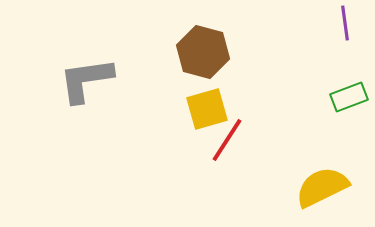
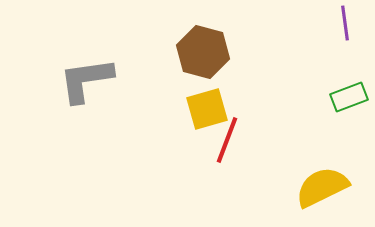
red line: rotated 12 degrees counterclockwise
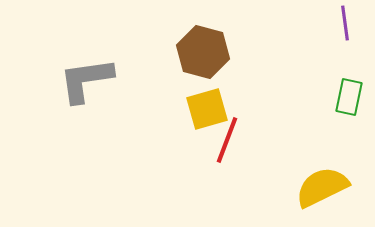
green rectangle: rotated 57 degrees counterclockwise
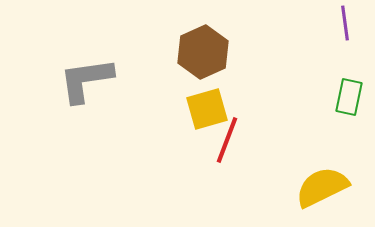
brown hexagon: rotated 21 degrees clockwise
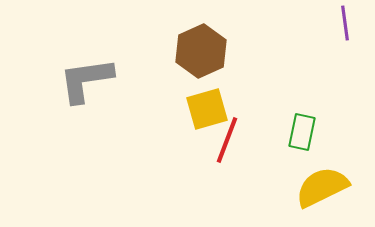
brown hexagon: moved 2 px left, 1 px up
green rectangle: moved 47 px left, 35 px down
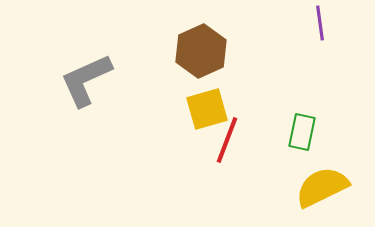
purple line: moved 25 px left
gray L-shape: rotated 16 degrees counterclockwise
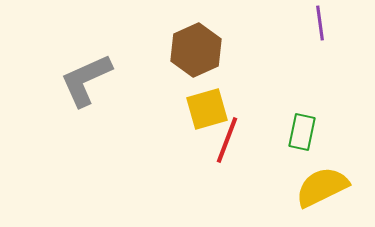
brown hexagon: moved 5 px left, 1 px up
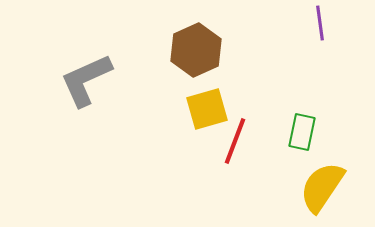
red line: moved 8 px right, 1 px down
yellow semicircle: rotated 30 degrees counterclockwise
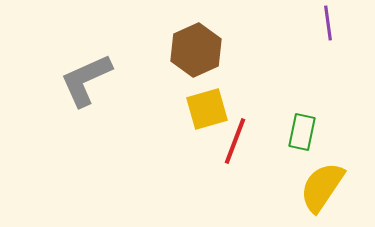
purple line: moved 8 px right
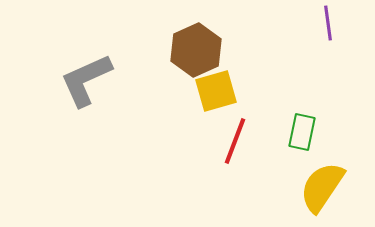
yellow square: moved 9 px right, 18 px up
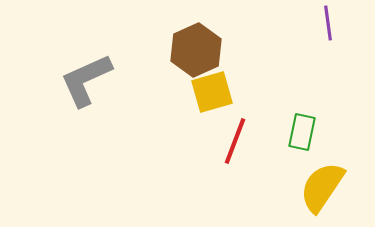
yellow square: moved 4 px left, 1 px down
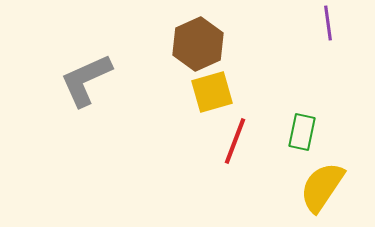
brown hexagon: moved 2 px right, 6 px up
